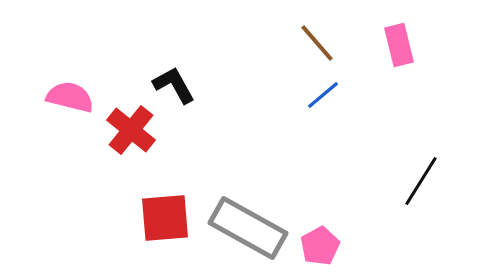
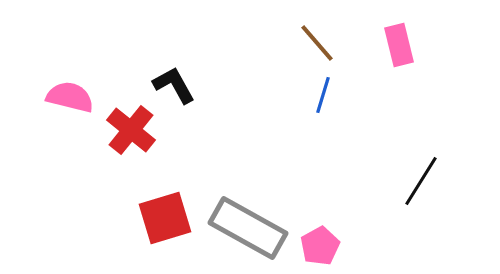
blue line: rotated 33 degrees counterclockwise
red square: rotated 12 degrees counterclockwise
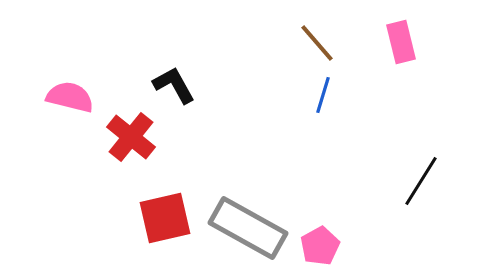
pink rectangle: moved 2 px right, 3 px up
red cross: moved 7 px down
red square: rotated 4 degrees clockwise
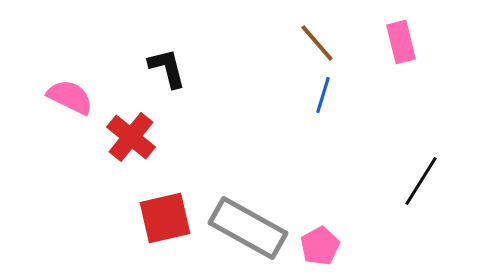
black L-shape: moved 7 px left, 17 px up; rotated 15 degrees clockwise
pink semicircle: rotated 12 degrees clockwise
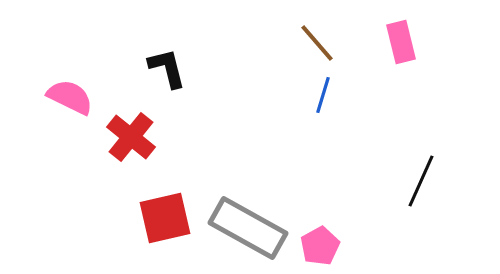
black line: rotated 8 degrees counterclockwise
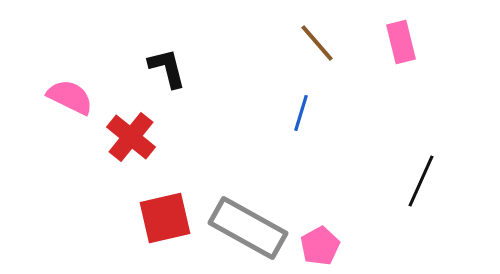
blue line: moved 22 px left, 18 px down
